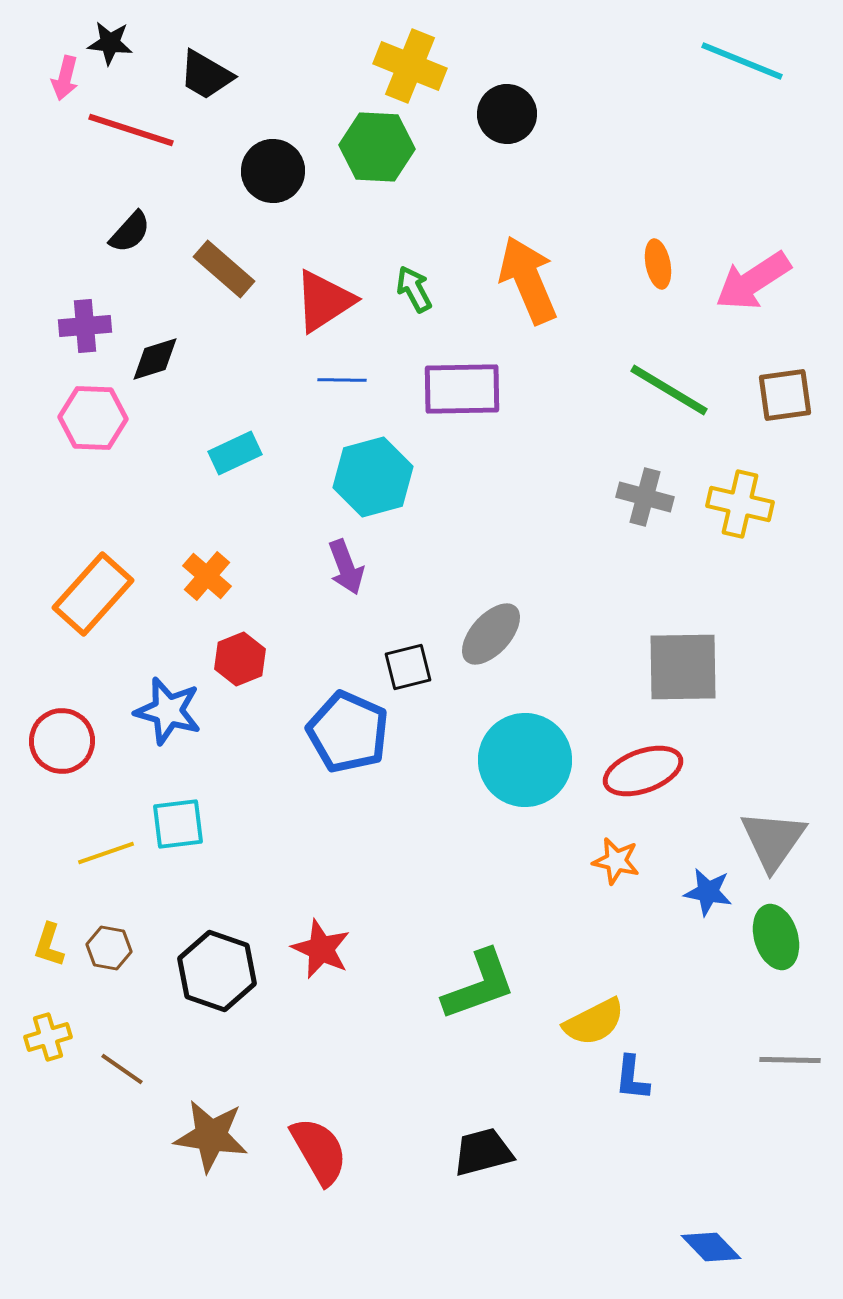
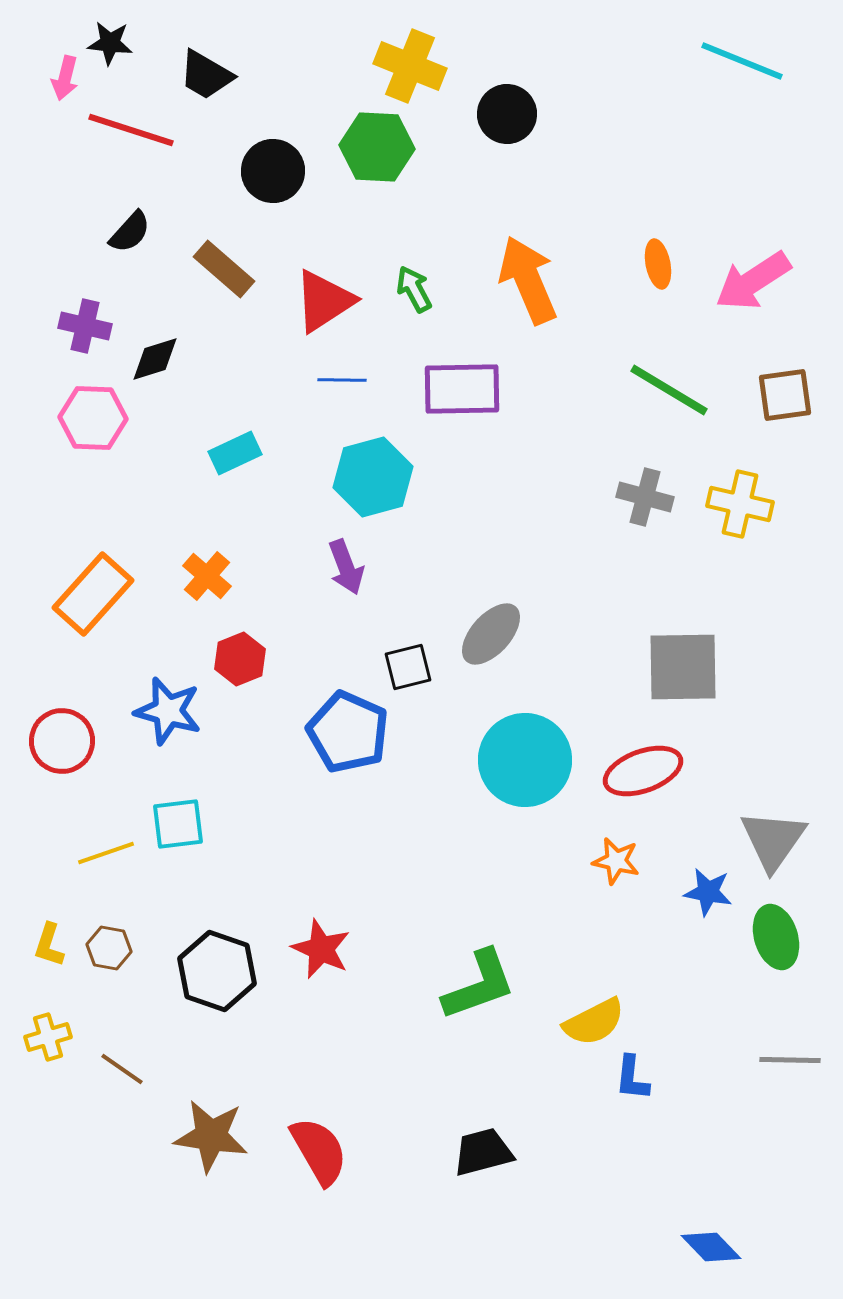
purple cross at (85, 326): rotated 18 degrees clockwise
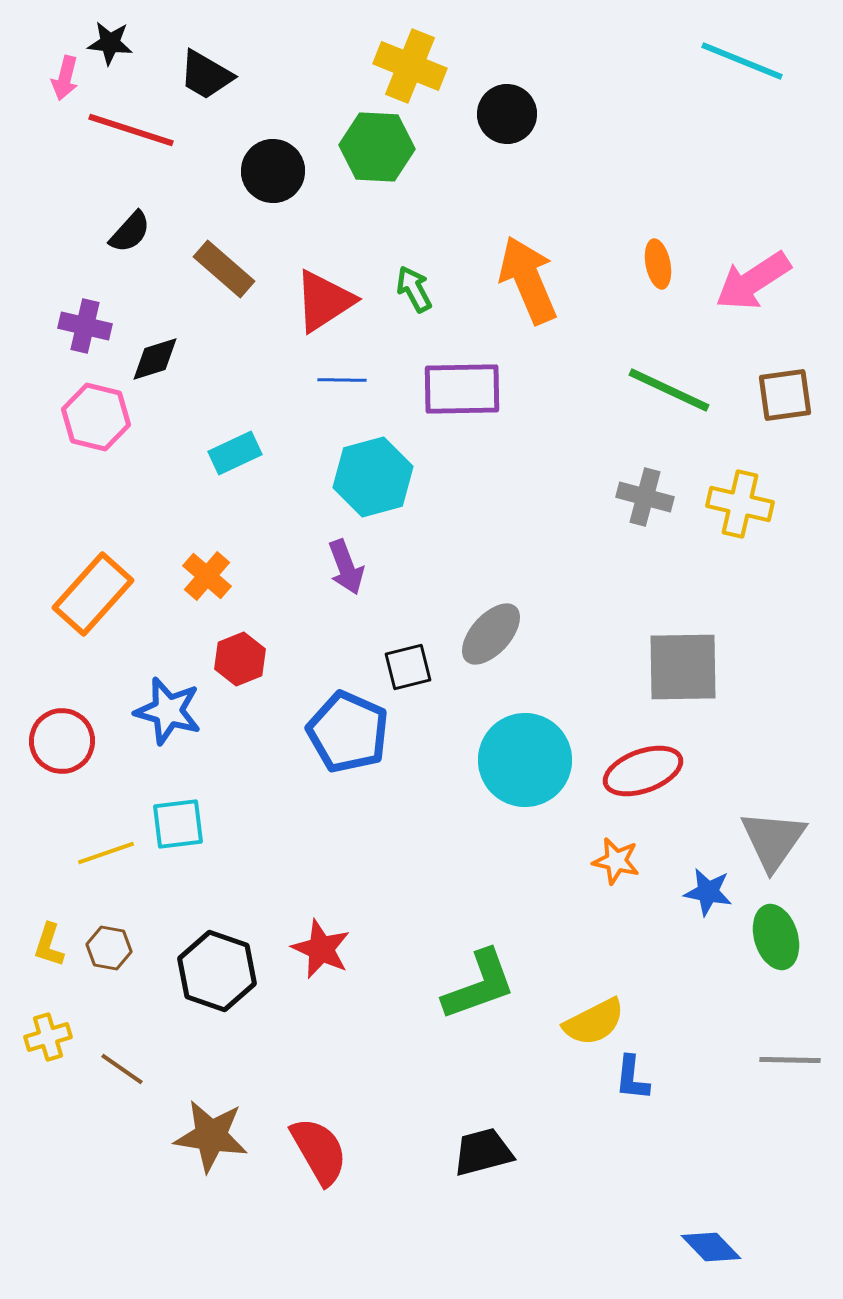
green line at (669, 390): rotated 6 degrees counterclockwise
pink hexagon at (93, 418): moved 3 px right, 1 px up; rotated 12 degrees clockwise
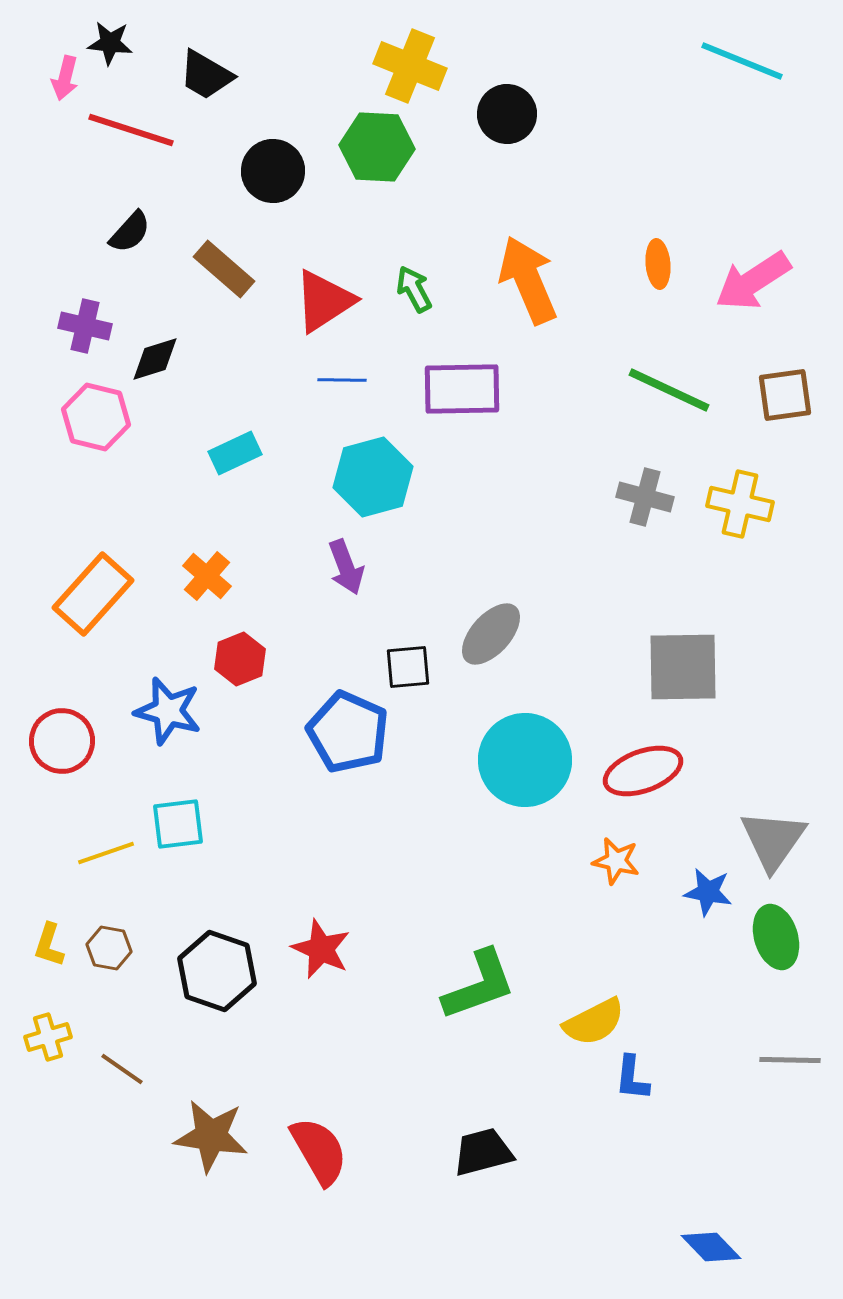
orange ellipse at (658, 264): rotated 6 degrees clockwise
black square at (408, 667): rotated 9 degrees clockwise
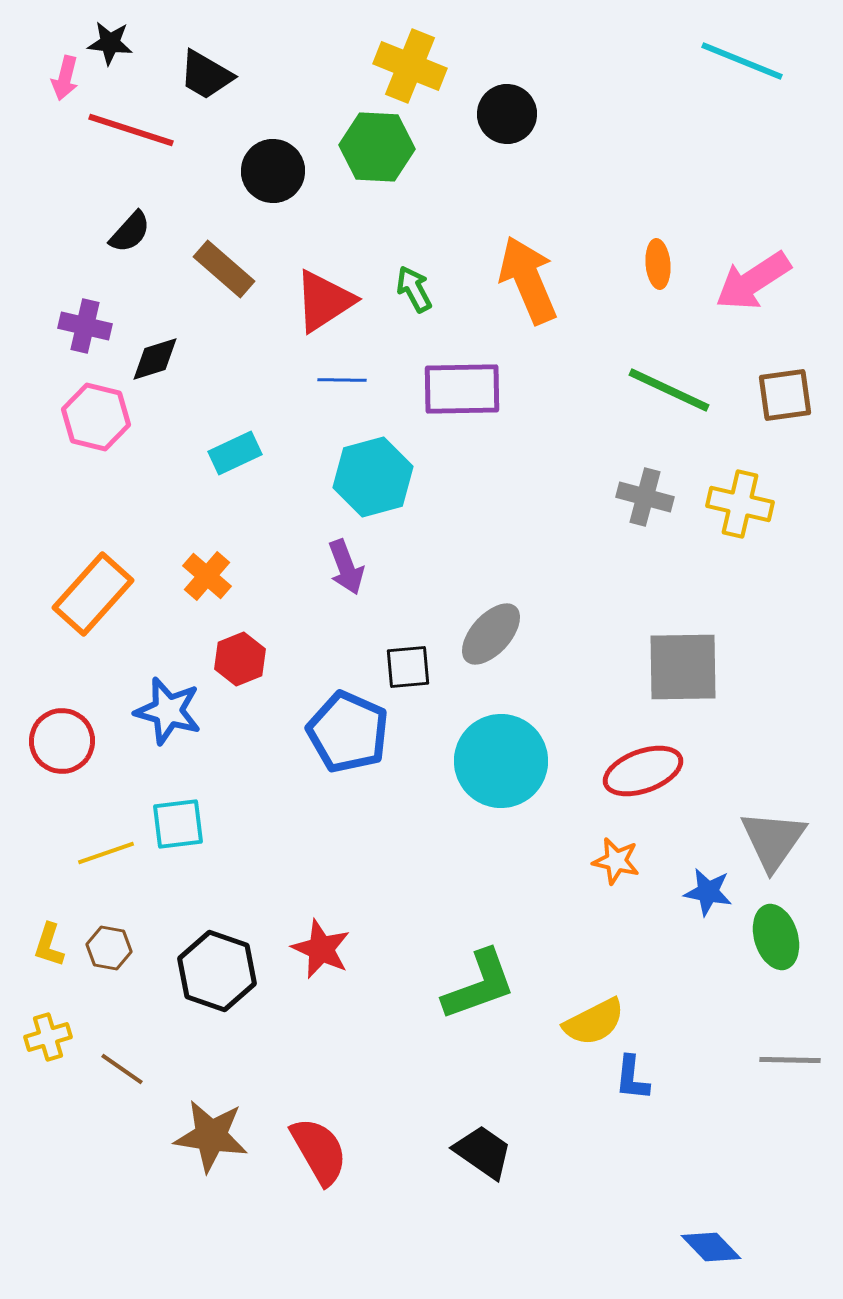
cyan circle at (525, 760): moved 24 px left, 1 px down
black trapezoid at (483, 1152): rotated 50 degrees clockwise
